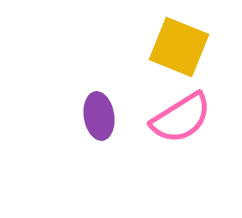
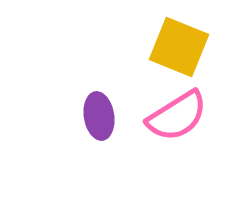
pink semicircle: moved 4 px left, 2 px up
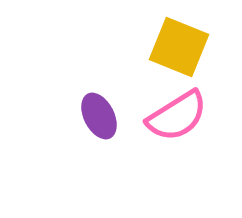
purple ellipse: rotated 18 degrees counterclockwise
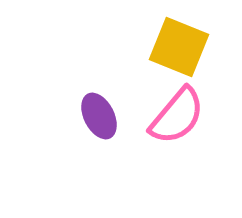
pink semicircle: rotated 18 degrees counterclockwise
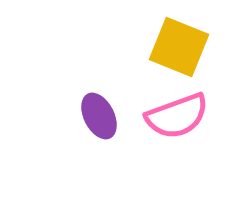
pink semicircle: rotated 30 degrees clockwise
